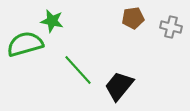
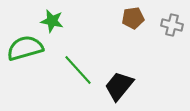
gray cross: moved 1 px right, 2 px up
green semicircle: moved 4 px down
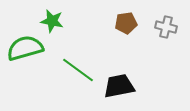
brown pentagon: moved 7 px left, 5 px down
gray cross: moved 6 px left, 2 px down
green line: rotated 12 degrees counterclockwise
black trapezoid: rotated 40 degrees clockwise
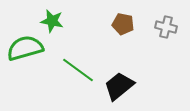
brown pentagon: moved 3 px left, 1 px down; rotated 20 degrees clockwise
black trapezoid: rotated 28 degrees counterclockwise
